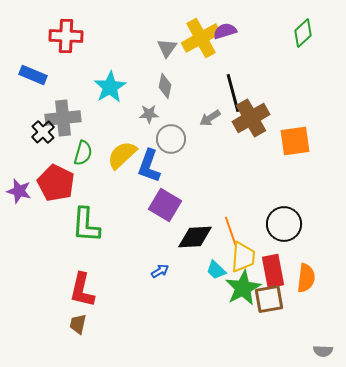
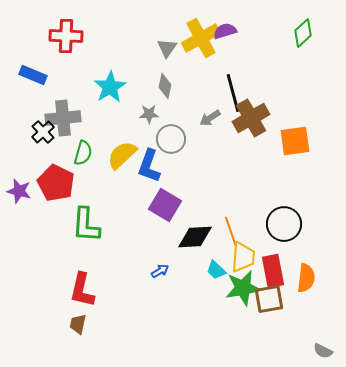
green star: rotated 18 degrees clockwise
gray semicircle: rotated 24 degrees clockwise
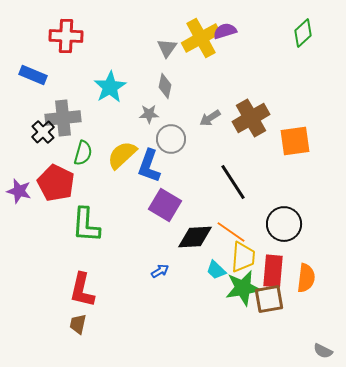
black line: moved 89 px down; rotated 18 degrees counterclockwise
orange line: rotated 36 degrees counterclockwise
red rectangle: rotated 16 degrees clockwise
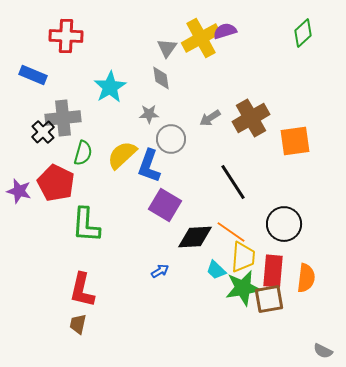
gray diamond: moved 4 px left, 8 px up; rotated 20 degrees counterclockwise
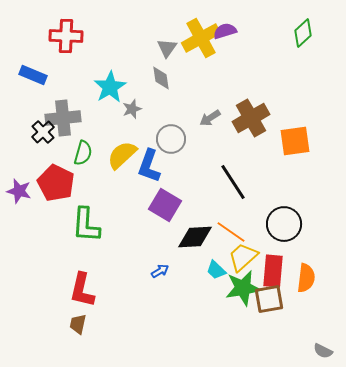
gray star: moved 17 px left, 5 px up; rotated 18 degrees counterclockwise
yellow trapezoid: rotated 136 degrees counterclockwise
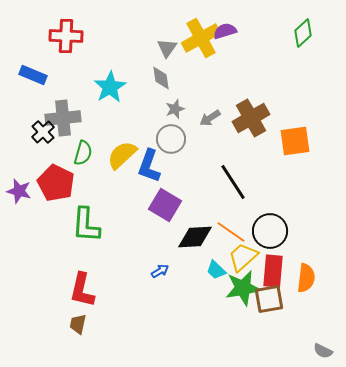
gray star: moved 43 px right
black circle: moved 14 px left, 7 px down
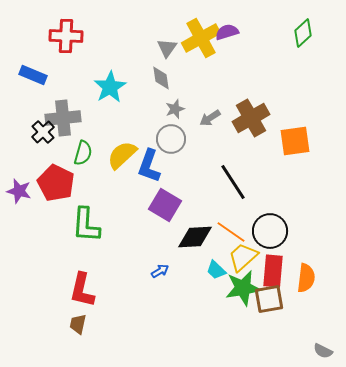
purple semicircle: moved 2 px right, 1 px down
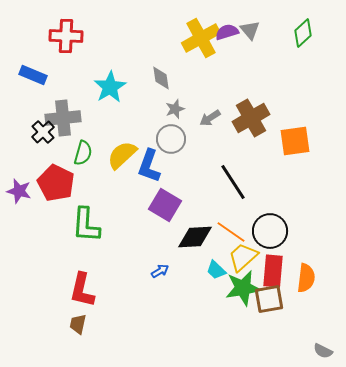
gray triangle: moved 83 px right, 18 px up; rotated 15 degrees counterclockwise
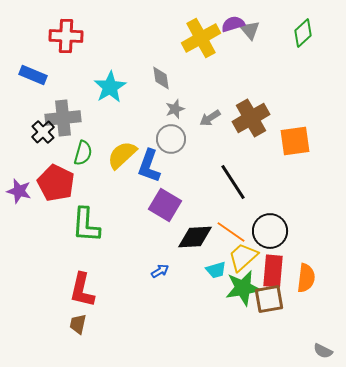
purple semicircle: moved 6 px right, 8 px up
cyan trapezoid: rotated 60 degrees counterclockwise
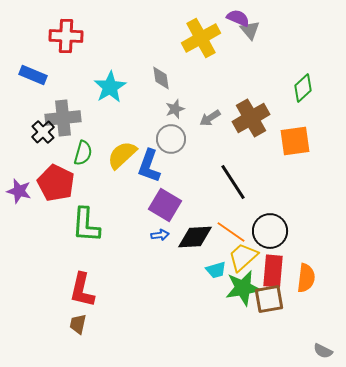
purple semicircle: moved 5 px right, 6 px up; rotated 40 degrees clockwise
green diamond: moved 55 px down
blue arrow: moved 36 px up; rotated 24 degrees clockwise
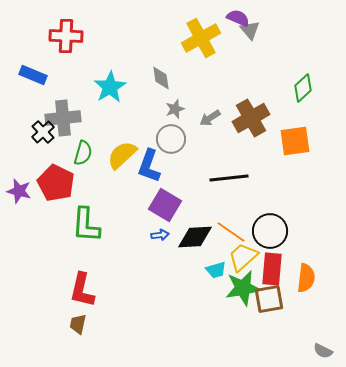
black line: moved 4 px left, 4 px up; rotated 63 degrees counterclockwise
red rectangle: moved 1 px left, 2 px up
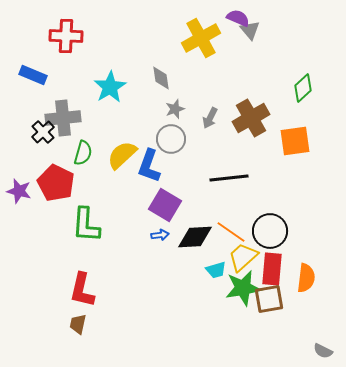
gray arrow: rotated 30 degrees counterclockwise
